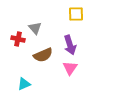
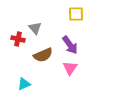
purple arrow: rotated 18 degrees counterclockwise
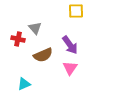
yellow square: moved 3 px up
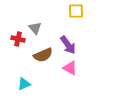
purple arrow: moved 2 px left
pink triangle: rotated 35 degrees counterclockwise
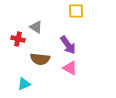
gray triangle: moved 1 px right, 1 px up; rotated 16 degrees counterclockwise
brown semicircle: moved 3 px left, 4 px down; rotated 30 degrees clockwise
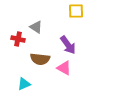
pink triangle: moved 6 px left
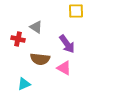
purple arrow: moved 1 px left, 1 px up
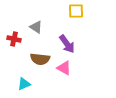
red cross: moved 4 px left
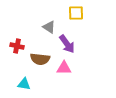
yellow square: moved 2 px down
gray triangle: moved 13 px right
red cross: moved 3 px right, 7 px down
pink triangle: rotated 28 degrees counterclockwise
cyan triangle: rotated 32 degrees clockwise
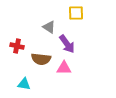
brown semicircle: moved 1 px right
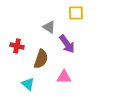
brown semicircle: rotated 78 degrees counterclockwise
pink triangle: moved 9 px down
cyan triangle: moved 4 px right; rotated 32 degrees clockwise
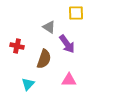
brown semicircle: moved 3 px right
pink triangle: moved 5 px right, 3 px down
cyan triangle: rotated 32 degrees clockwise
